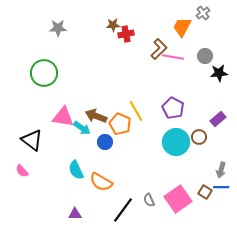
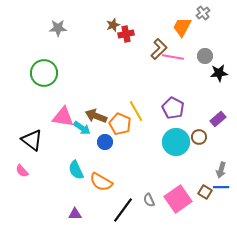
brown star: rotated 16 degrees counterclockwise
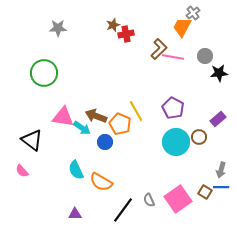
gray cross: moved 10 px left
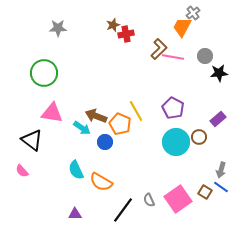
pink triangle: moved 11 px left, 4 px up
blue line: rotated 35 degrees clockwise
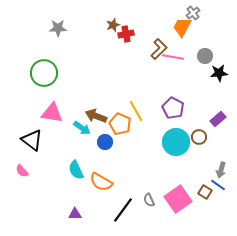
blue line: moved 3 px left, 2 px up
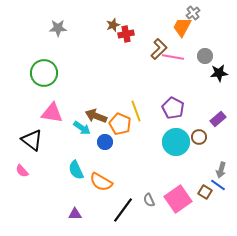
yellow line: rotated 10 degrees clockwise
